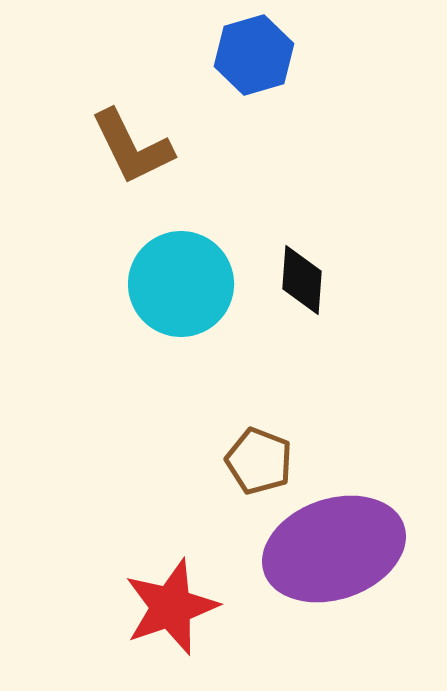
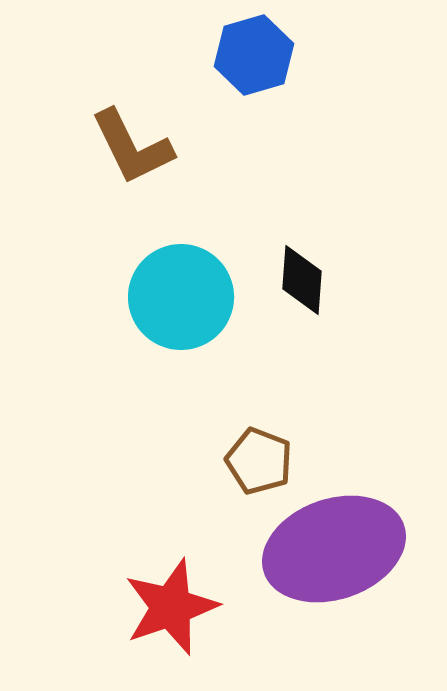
cyan circle: moved 13 px down
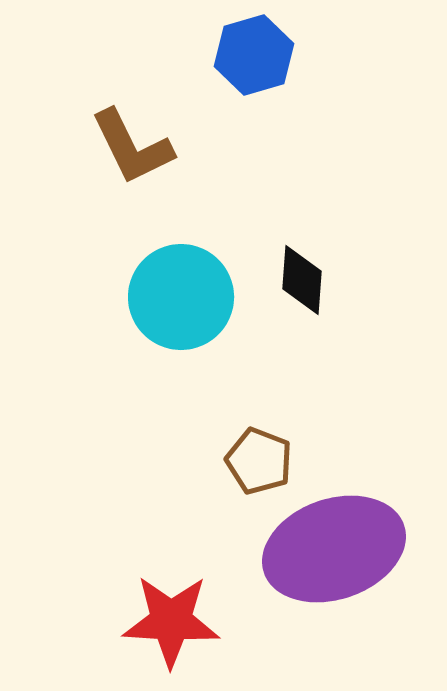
red star: moved 14 px down; rotated 22 degrees clockwise
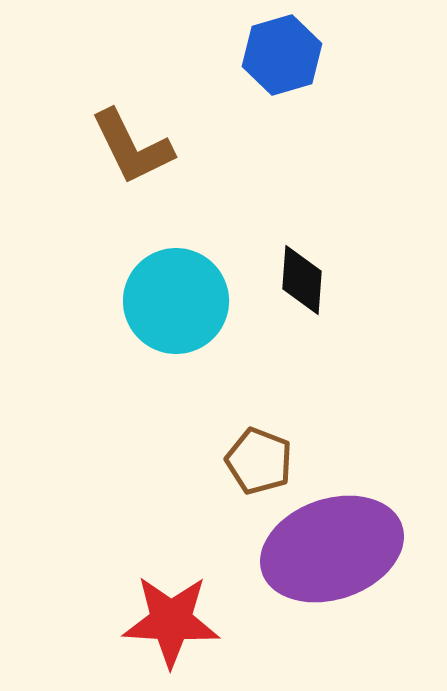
blue hexagon: moved 28 px right
cyan circle: moved 5 px left, 4 px down
purple ellipse: moved 2 px left
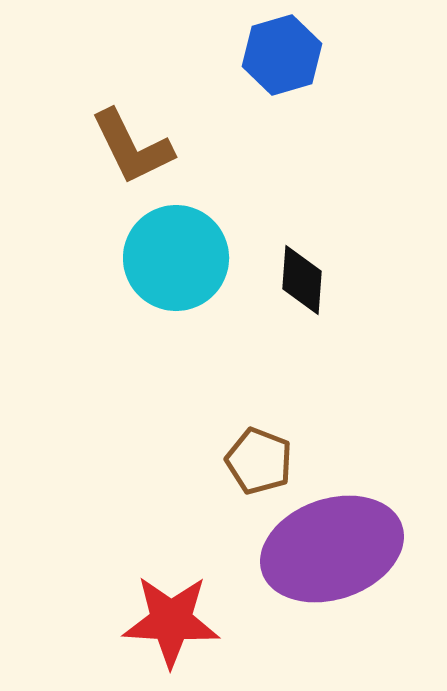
cyan circle: moved 43 px up
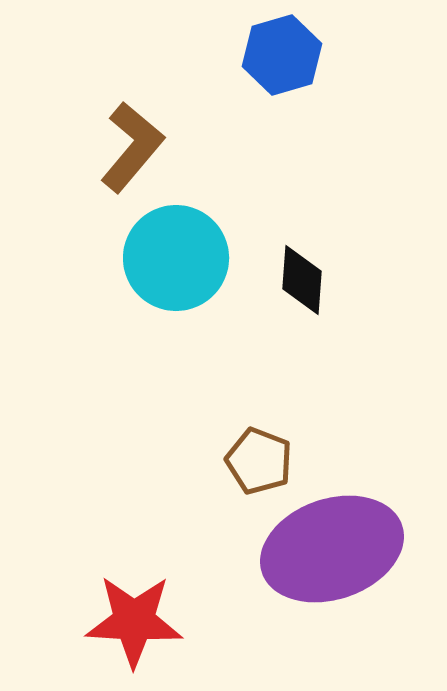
brown L-shape: rotated 114 degrees counterclockwise
red star: moved 37 px left
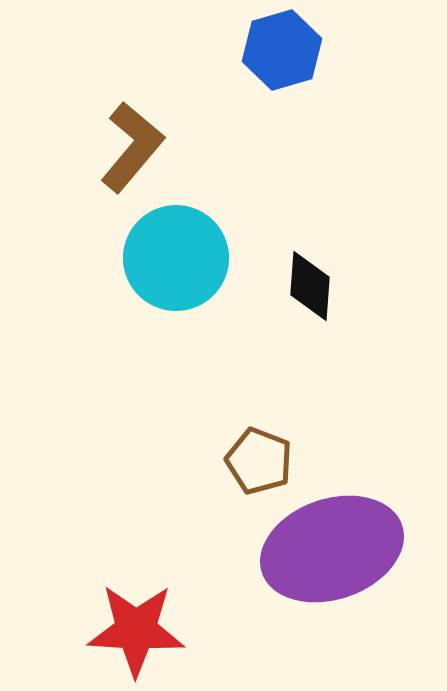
blue hexagon: moved 5 px up
black diamond: moved 8 px right, 6 px down
red star: moved 2 px right, 9 px down
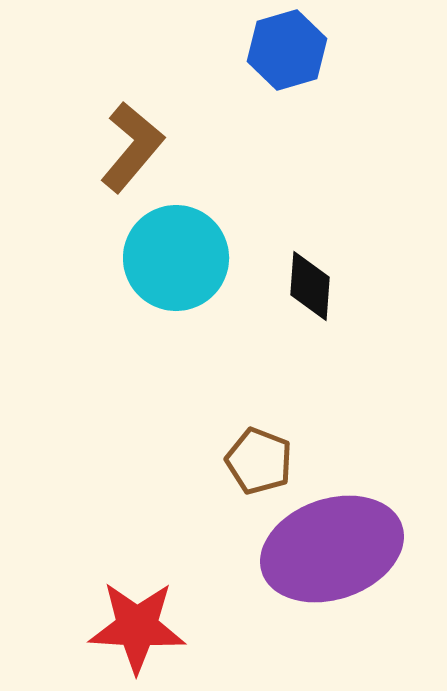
blue hexagon: moved 5 px right
red star: moved 1 px right, 3 px up
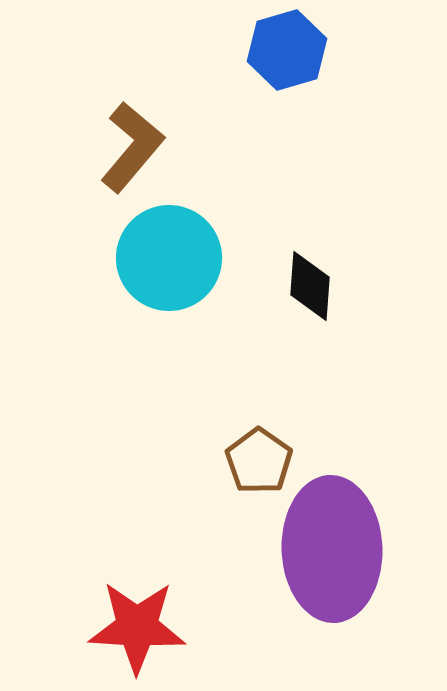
cyan circle: moved 7 px left
brown pentagon: rotated 14 degrees clockwise
purple ellipse: rotated 73 degrees counterclockwise
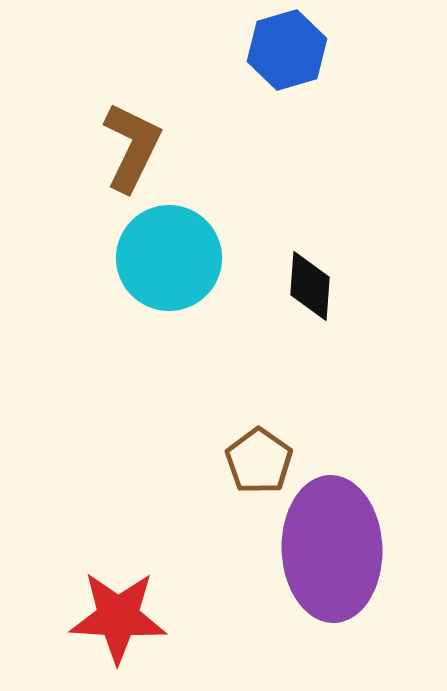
brown L-shape: rotated 14 degrees counterclockwise
red star: moved 19 px left, 10 px up
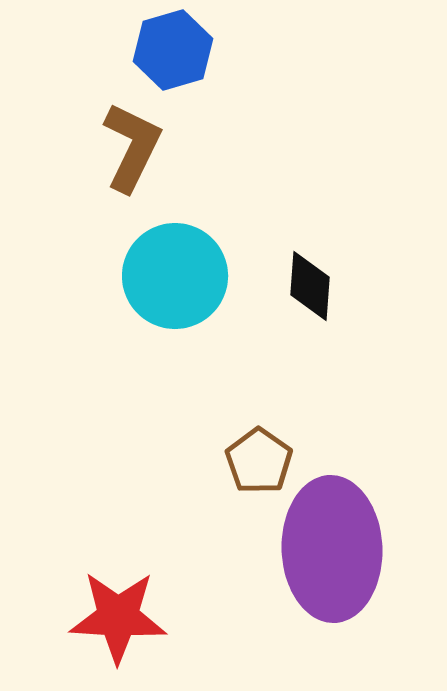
blue hexagon: moved 114 px left
cyan circle: moved 6 px right, 18 px down
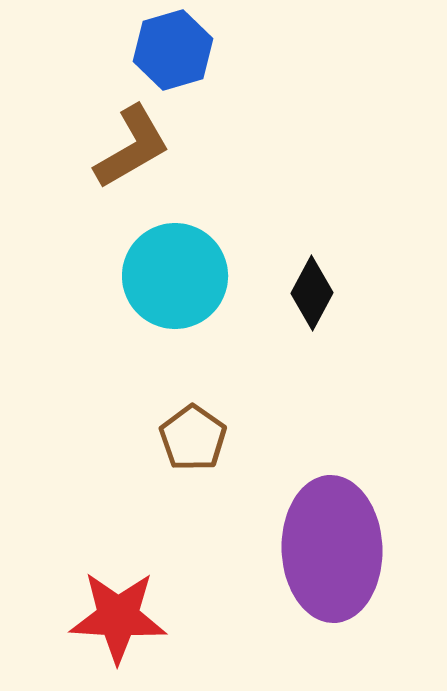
brown L-shape: rotated 34 degrees clockwise
black diamond: moved 2 px right, 7 px down; rotated 24 degrees clockwise
brown pentagon: moved 66 px left, 23 px up
